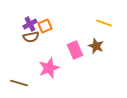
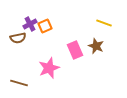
brown semicircle: moved 13 px left, 1 px down
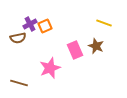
pink star: moved 1 px right
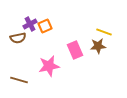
yellow line: moved 9 px down
brown star: moved 2 px right; rotated 28 degrees counterclockwise
pink star: moved 1 px left, 2 px up; rotated 10 degrees clockwise
brown line: moved 3 px up
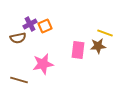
yellow line: moved 1 px right, 1 px down
pink rectangle: moved 3 px right; rotated 30 degrees clockwise
pink star: moved 6 px left, 2 px up
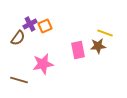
brown semicircle: rotated 42 degrees counterclockwise
pink rectangle: rotated 18 degrees counterclockwise
